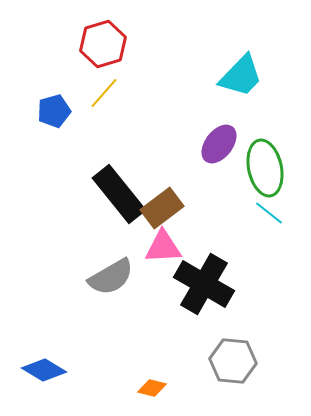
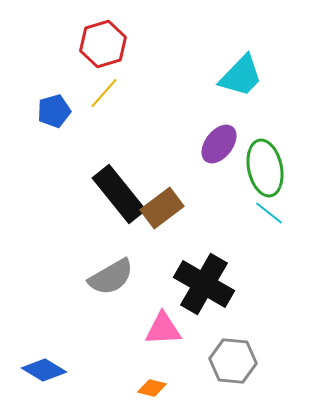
pink triangle: moved 82 px down
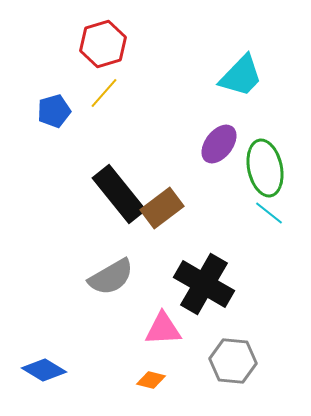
orange diamond: moved 1 px left, 8 px up
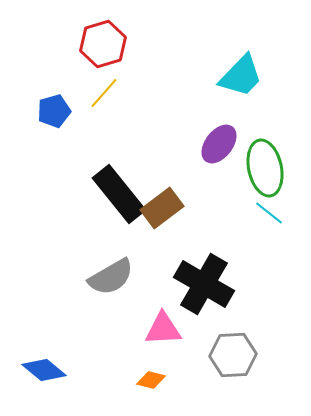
gray hexagon: moved 6 px up; rotated 9 degrees counterclockwise
blue diamond: rotated 9 degrees clockwise
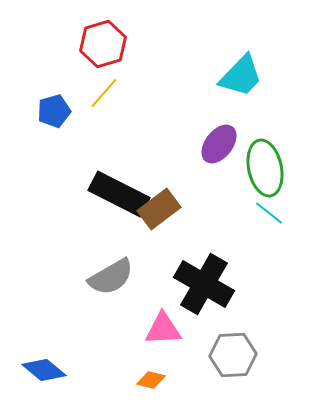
black rectangle: rotated 24 degrees counterclockwise
brown rectangle: moved 3 px left, 1 px down
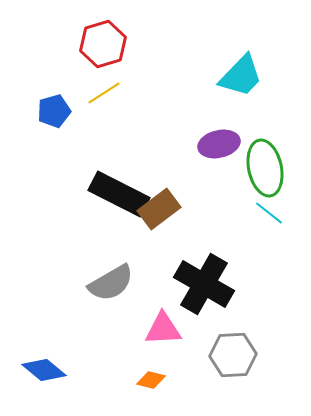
yellow line: rotated 16 degrees clockwise
purple ellipse: rotated 39 degrees clockwise
gray semicircle: moved 6 px down
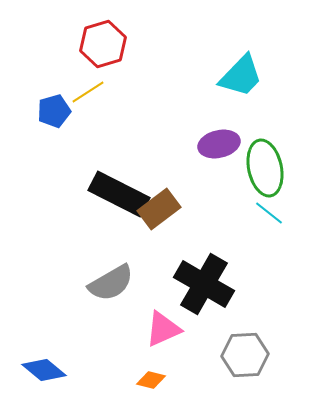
yellow line: moved 16 px left, 1 px up
pink triangle: rotated 21 degrees counterclockwise
gray hexagon: moved 12 px right
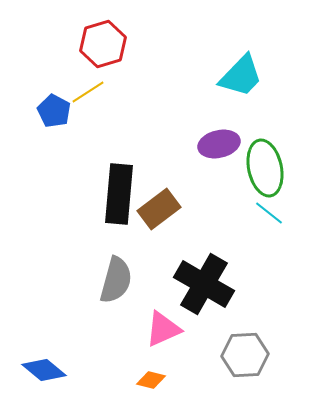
blue pentagon: rotated 28 degrees counterclockwise
black rectangle: rotated 68 degrees clockwise
gray semicircle: moved 5 px right, 3 px up; rotated 45 degrees counterclockwise
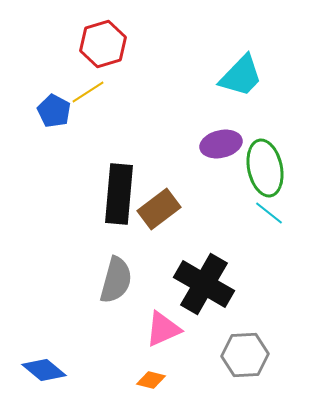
purple ellipse: moved 2 px right
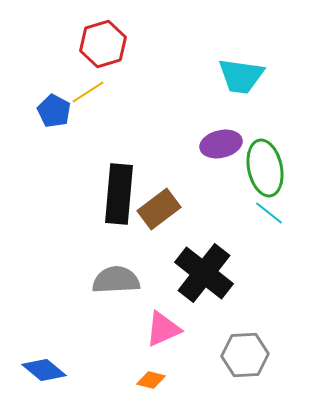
cyan trapezoid: rotated 54 degrees clockwise
gray semicircle: rotated 108 degrees counterclockwise
black cross: moved 11 px up; rotated 8 degrees clockwise
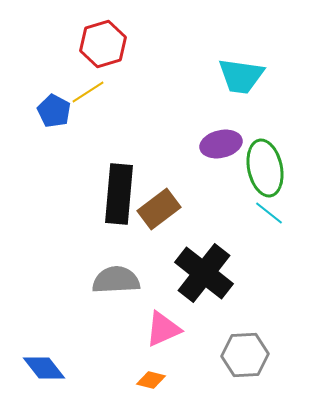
blue diamond: moved 2 px up; rotated 12 degrees clockwise
